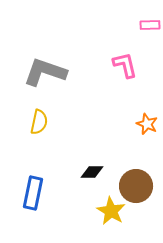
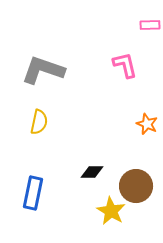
gray L-shape: moved 2 px left, 2 px up
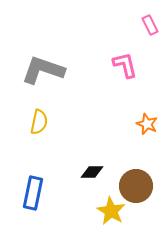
pink rectangle: rotated 66 degrees clockwise
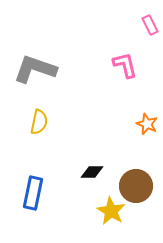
gray L-shape: moved 8 px left, 1 px up
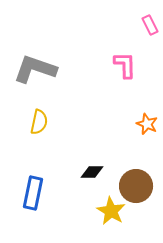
pink L-shape: rotated 12 degrees clockwise
